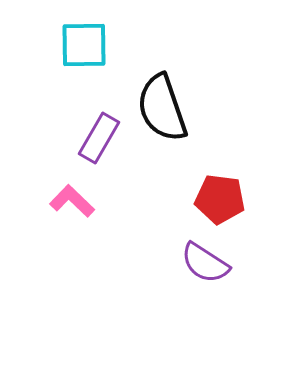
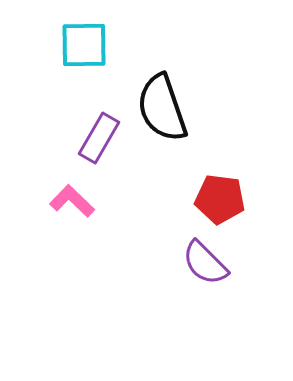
purple semicircle: rotated 12 degrees clockwise
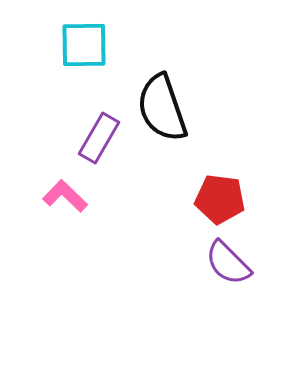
pink L-shape: moved 7 px left, 5 px up
purple semicircle: moved 23 px right
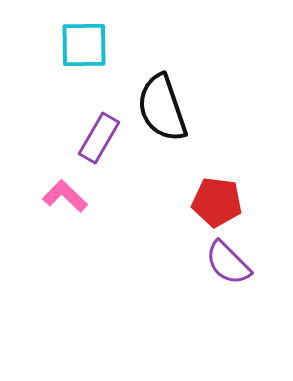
red pentagon: moved 3 px left, 3 px down
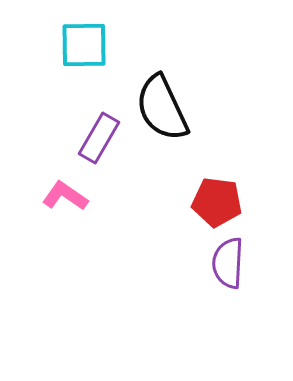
black semicircle: rotated 6 degrees counterclockwise
pink L-shape: rotated 9 degrees counterclockwise
purple semicircle: rotated 48 degrees clockwise
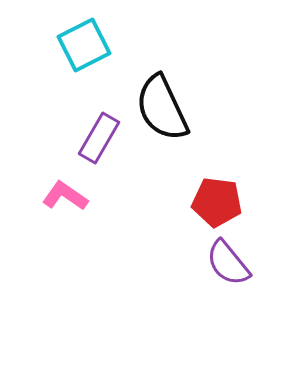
cyan square: rotated 26 degrees counterclockwise
purple semicircle: rotated 42 degrees counterclockwise
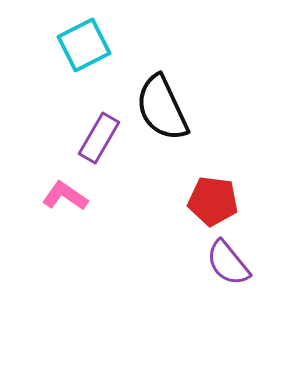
red pentagon: moved 4 px left, 1 px up
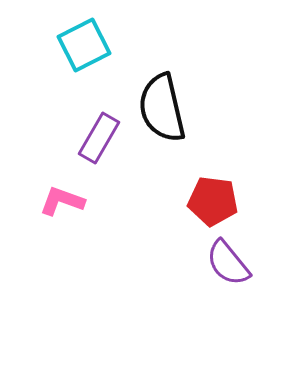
black semicircle: rotated 12 degrees clockwise
pink L-shape: moved 3 px left, 5 px down; rotated 15 degrees counterclockwise
